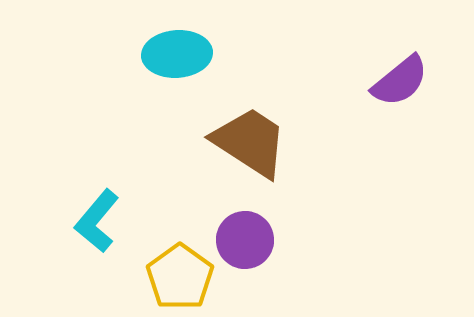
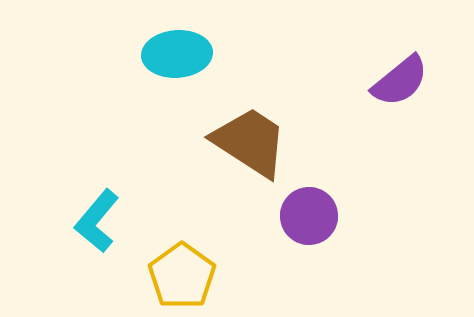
purple circle: moved 64 px right, 24 px up
yellow pentagon: moved 2 px right, 1 px up
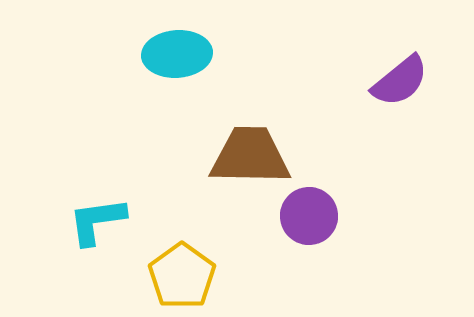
brown trapezoid: moved 14 px down; rotated 32 degrees counterclockwise
cyan L-shape: rotated 42 degrees clockwise
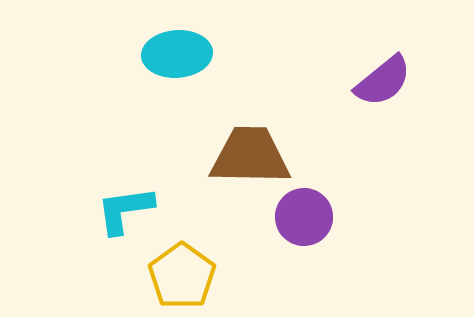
purple semicircle: moved 17 px left
purple circle: moved 5 px left, 1 px down
cyan L-shape: moved 28 px right, 11 px up
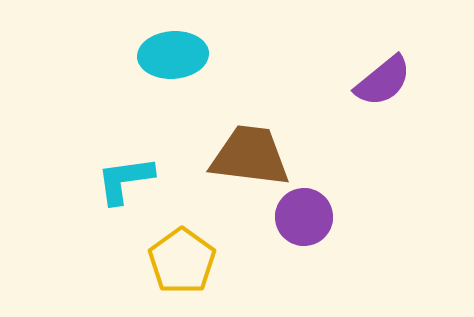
cyan ellipse: moved 4 px left, 1 px down
brown trapezoid: rotated 6 degrees clockwise
cyan L-shape: moved 30 px up
yellow pentagon: moved 15 px up
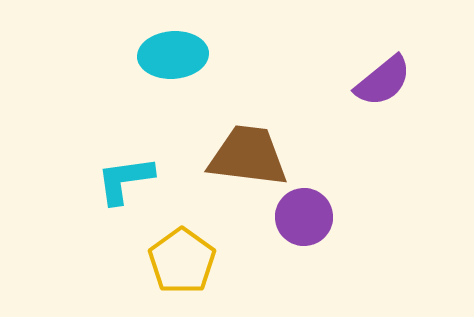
brown trapezoid: moved 2 px left
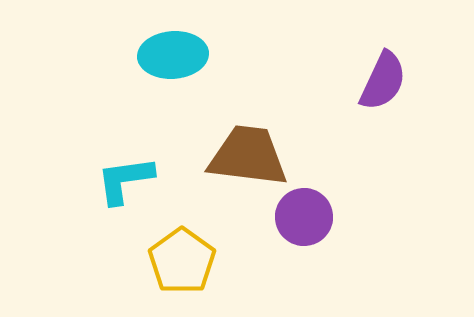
purple semicircle: rotated 26 degrees counterclockwise
